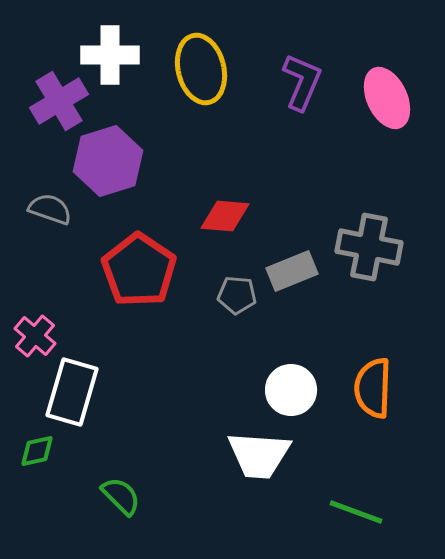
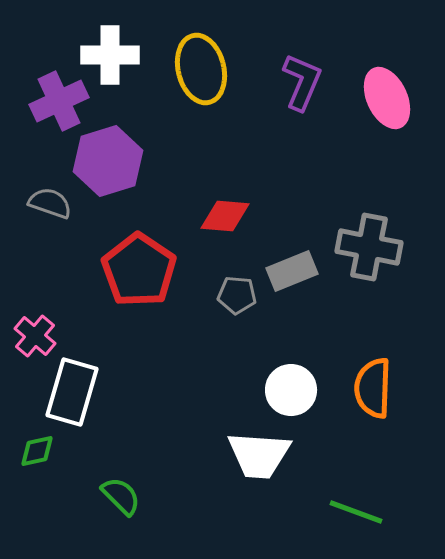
purple cross: rotated 6 degrees clockwise
gray semicircle: moved 6 px up
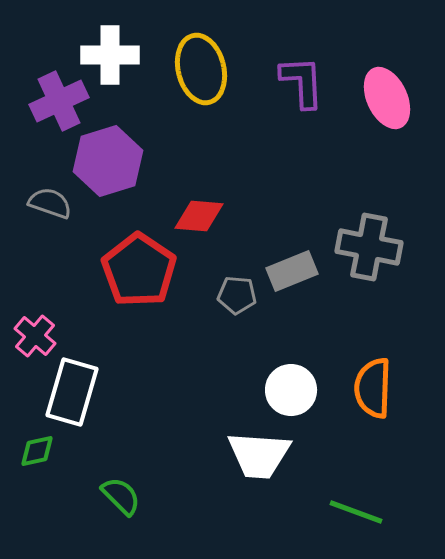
purple L-shape: rotated 26 degrees counterclockwise
red diamond: moved 26 px left
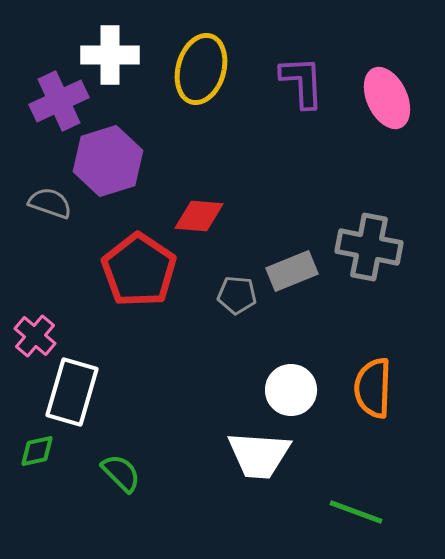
yellow ellipse: rotated 30 degrees clockwise
green semicircle: moved 23 px up
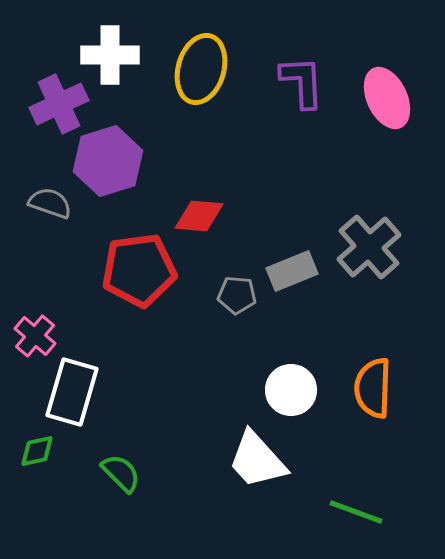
purple cross: moved 3 px down
gray cross: rotated 38 degrees clockwise
red pentagon: rotated 30 degrees clockwise
white trapezoid: moved 2 px left, 5 px down; rotated 44 degrees clockwise
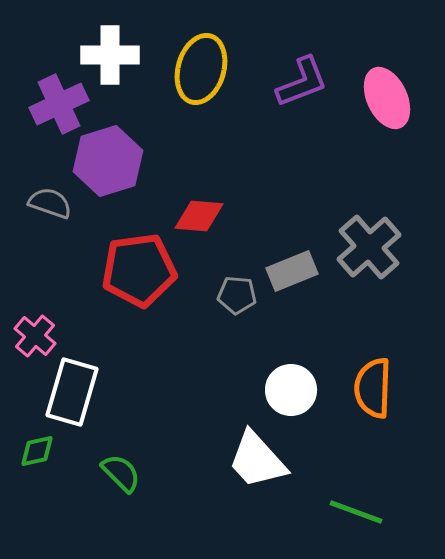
purple L-shape: rotated 72 degrees clockwise
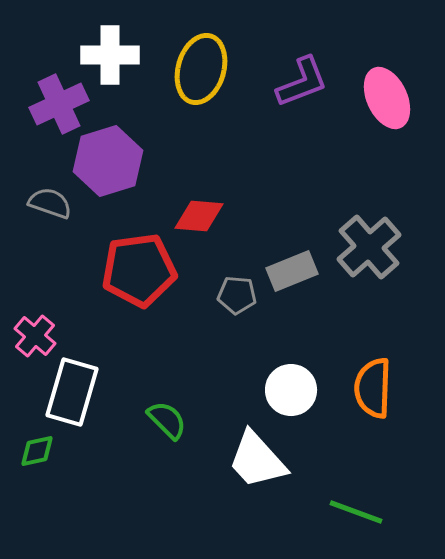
green semicircle: moved 46 px right, 53 px up
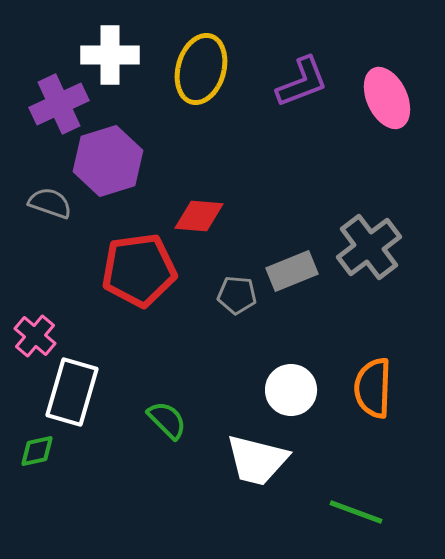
gray cross: rotated 4 degrees clockwise
white trapezoid: rotated 34 degrees counterclockwise
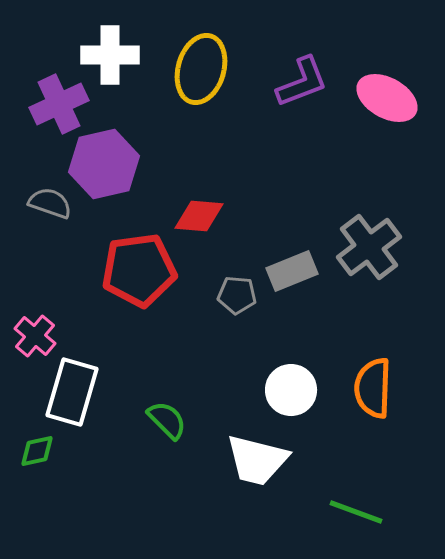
pink ellipse: rotated 36 degrees counterclockwise
purple hexagon: moved 4 px left, 3 px down; rotated 4 degrees clockwise
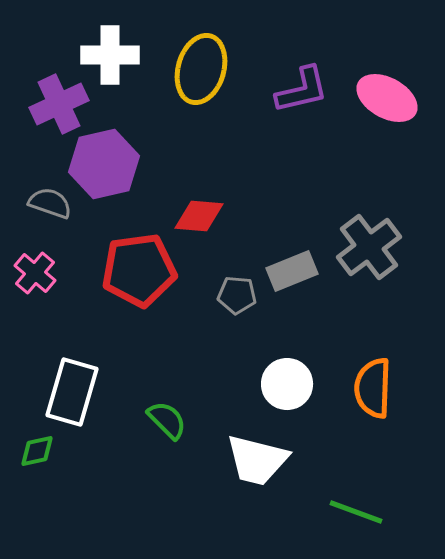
purple L-shape: moved 8 px down; rotated 8 degrees clockwise
pink cross: moved 63 px up
white circle: moved 4 px left, 6 px up
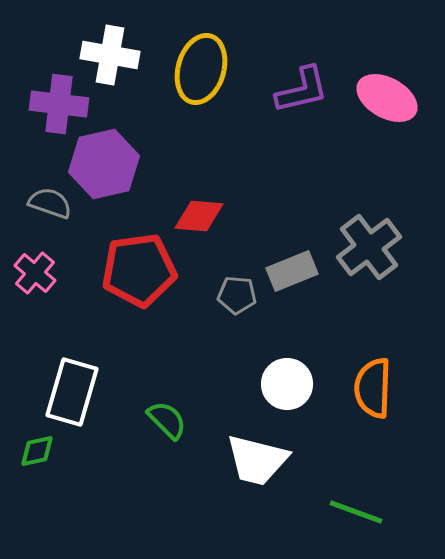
white cross: rotated 10 degrees clockwise
purple cross: rotated 32 degrees clockwise
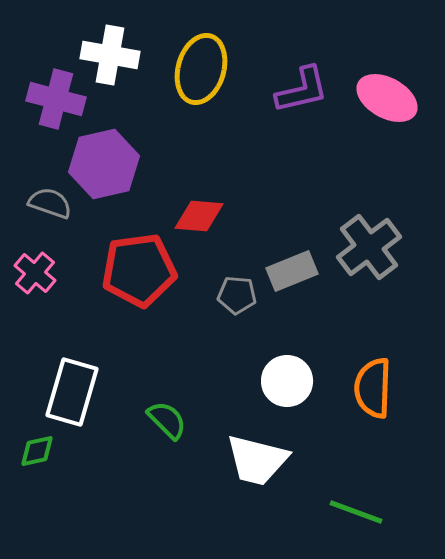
purple cross: moved 3 px left, 5 px up; rotated 8 degrees clockwise
white circle: moved 3 px up
